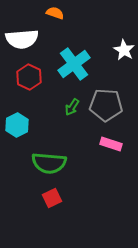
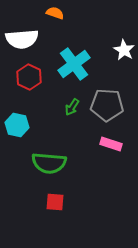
gray pentagon: moved 1 px right
cyan hexagon: rotated 20 degrees counterclockwise
red square: moved 3 px right, 4 px down; rotated 30 degrees clockwise
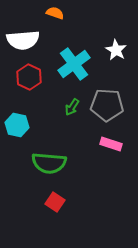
white semicircle: moved 1 px right, 1 px down
white star: moved 8 px left
red square: rotated 30 degrees clockwise
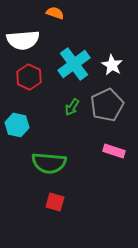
white star: moved 4 px left, 15 px down
gray pentagon: rotated 28 degrees counterclockwise
pink rectangle: moved 3 px right, 7 px down
red square: rotated 18 degrees counterclockwise
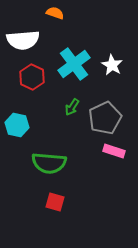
red hexagon: moved 3 px right
gray pentagon: moved 2 px left, 13 px down
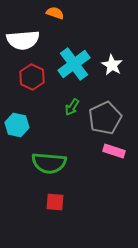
red square: rotated 12 degrees counterclockwise
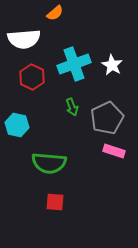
orange semicircle: rotated 120 degrees clockwise
white semicircle: moved 1 px right, 1 px up
cyan cross: rotated 16 degrees clockwise
green arrow: rotated 54 degrees counterclockwise
gray pentagon: moved 2 px right
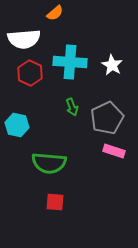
cyan cross: moved 4 px left, 2 px up; rotated 24 degrees clockwise
red hexagon: moved 2 px left, 4 px up
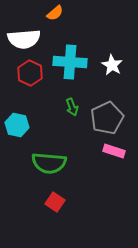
red square: rotated 30 degrees clockwise
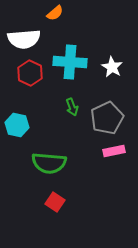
white star: moved 2 px down
pink rectangle: rotated 30 degrees counterclockwise
